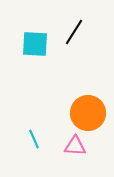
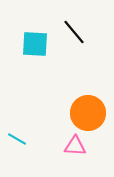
black line: rotated 72 degrees counterclockwise
cyan line: moved 17 px left; rotated 36 degrees counterclockwise
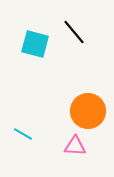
cyan square: rotated 12 degrees clockwise
orange circle: moved 2 px up
cyan line: moved 6 px right, 5 px up
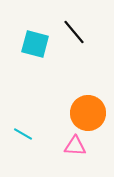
orange circle: moved 2 px down
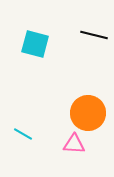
black line: moved 20 px right, 3 px down; rotated 36 degrees counterclockwise
pink triangle: moved 1 px left, 2 px up
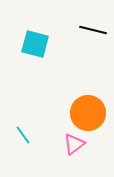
black line: moved 1 px left, 5 px up
cyan line: moved 1 px down; rotated 24 degrees clockwise
pink triangle: rotated 40 degrees counterclockwise
